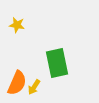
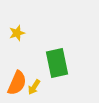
yellow star: moved 8 px down; rotated 28 degrees counterclockwise
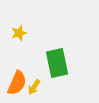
yellow star: moved 2 px right
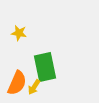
yellow star: rotated 28 degrees clockwise
green rectangle: moved 12 px left, 4 px down
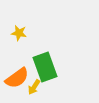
green rectangle: rotated 8 degrees counterclockwise
orange semicircle: moved 5 px up; rotated 30 degrees clockwise
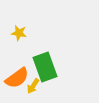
yellow arrow: moved 1 px left, 1 px up
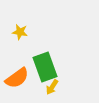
yellow star: moved 1 px right, 1 px up
yellow arrow: moved 19 px right, 1 px down
